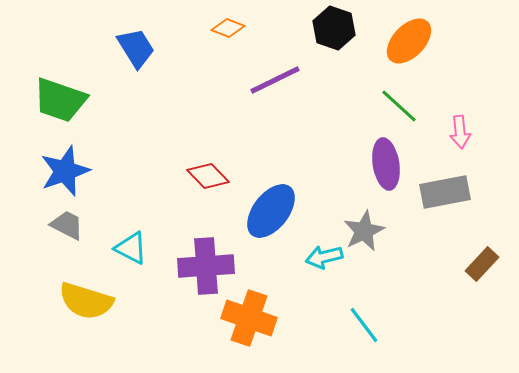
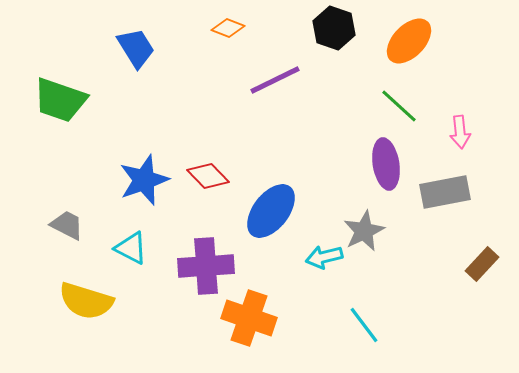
blue star: moved 79 px right, 9 px down
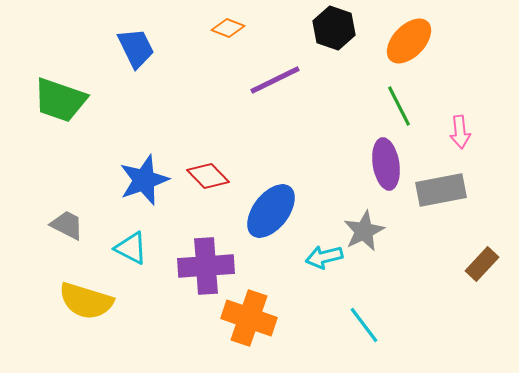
blue trapezoid: rotated 6 degrees clockwise
green line: rotated 21 degrees clockwise
gray rectangle: moved 4 px left, 2 px up
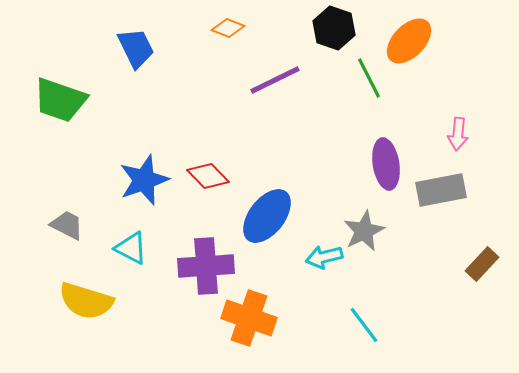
green line: moved 30 px left, 28 px up
pink arrow: moved 2 px left, 2 px down; rotated 12 degrees clockwise
blue ellipse: moved 4 px left, 5 px down
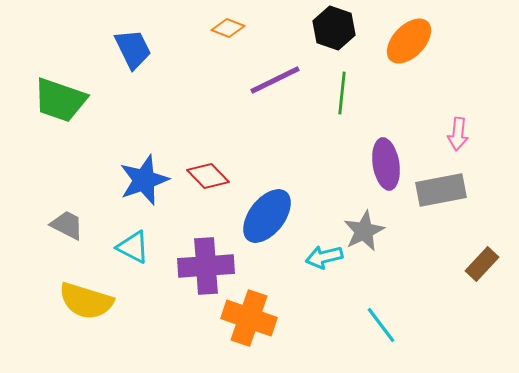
blue trapezoid: moved 3 px left, 1 px down
green line: moved 27 px left, 15 px down; rotated 33 degrees clockwise
cyan triangle: moved 2 px right, 1 px up
cyan line: moved 17 px right
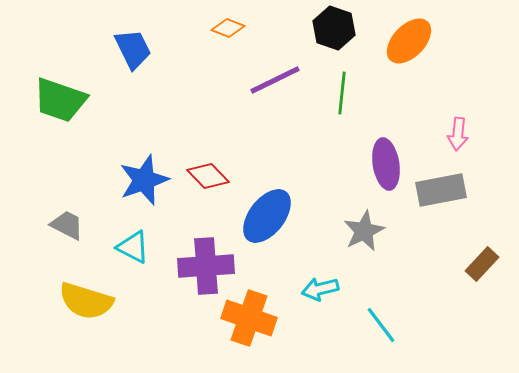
cyan arrow: moved 4 px left, 32 px down
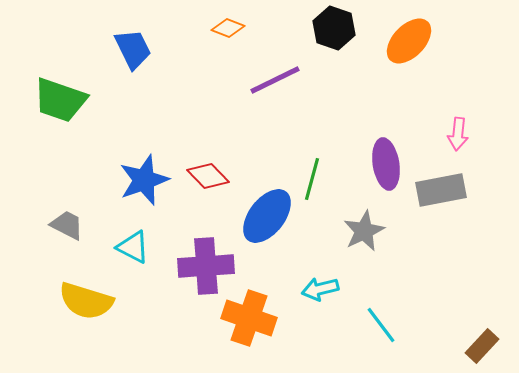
green line: moved 30 px left, 86 px down; rotated 9 degrees clockwise
brown rectangle: moved 82 px down
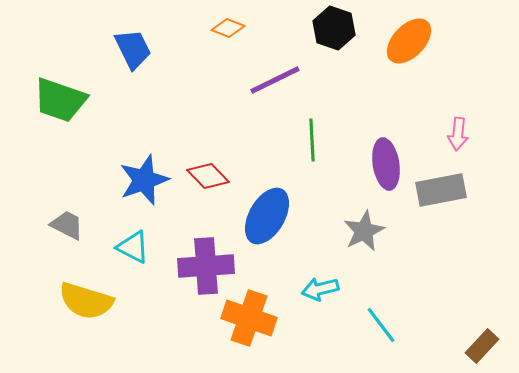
green line: moved 39 px up; rotated 18 degrees counterclockwise
blue ellipse: rotated 8 degrees counterclockwise
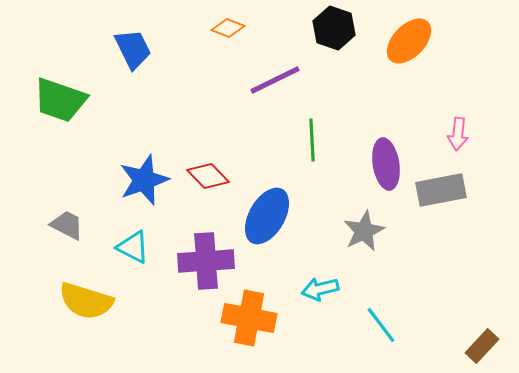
purple cross: moved 5 px up
orange cross: rotated 8 degrees counterclockwise
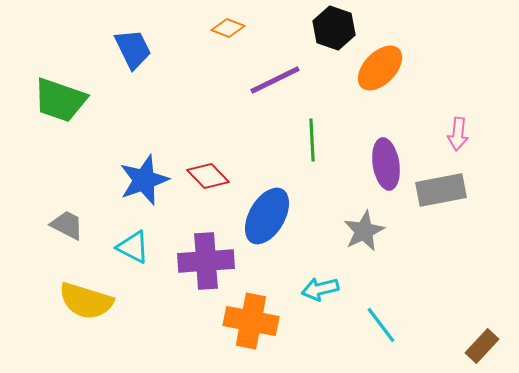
orange ellipse: moved 29 px left, 27 px down
orange cross: moved 2 px right, 3 px down
